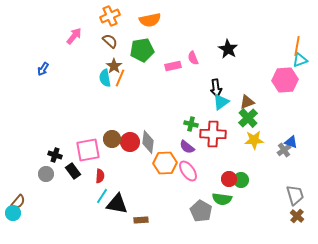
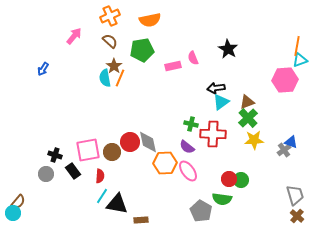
black arrow at (216, 88): rotated 90 degrees clockwise
brown circle at (112, 139): moved 13 px down
gray diamond at (148, 142): rotated 20 degrees counterclockwise
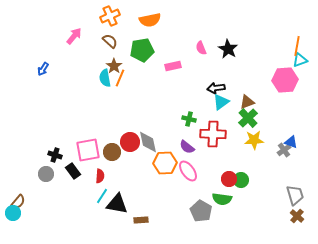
pink semicircle at (193, 58): moved 8 px right, 10 px up
green cross at (191, 124): moved 2 px left, 5 px up
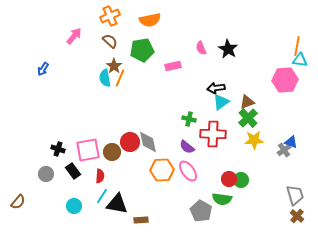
cyan triangle at (300, 60): rotated 28 degrees clockwise
black cross at (55, 155): moved 3 px right, 6 px up
orange hexagon at (165, 163): moved 3 px left, 7 px down
cyan circle at (13, 213): moved 61 px right, 7 px up
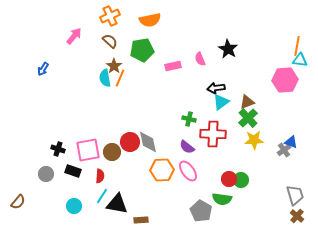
pink semicircle at (201, 48): moved 1 px left, 11 px down
black rectangle at (73, 171): rotated 35 degrees counterclockwise
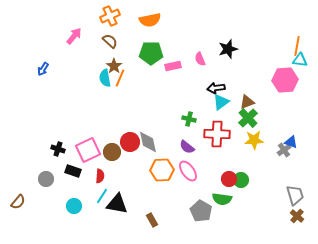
black star at (228, 49): rotated 24 degrees clockwise
green pentagon at (142, 50): moved 9 px right, 3 px down; rotated 10 degrees clockwise
red cross at (213, 134): moved 4 px right
pink square at (88, 150): rotated 15 degrees counterclockwise
gray circle at (46, 174): moved 5 px down
brown rectangle at (141, 220): moved 11 px right; rotated 64 degrees clockwise
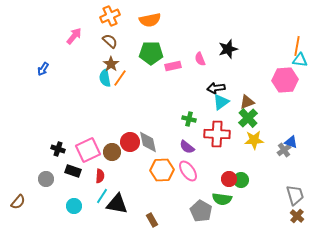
brown star at (114, 66): moved 3 px left, 2 px up
orange line at (120, 78): rotated 12 degrees clockwise
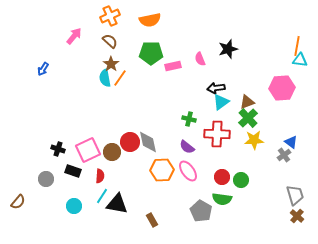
pink hexagon at (285, 80): moved 3 px left, 8 px down
blue triangle at (291, 142): rotated 16 degrees clockwise
gray cross at (284, 150): moved 5 px down
red circle at (229, 179): moved 7 px left, 2 px up
